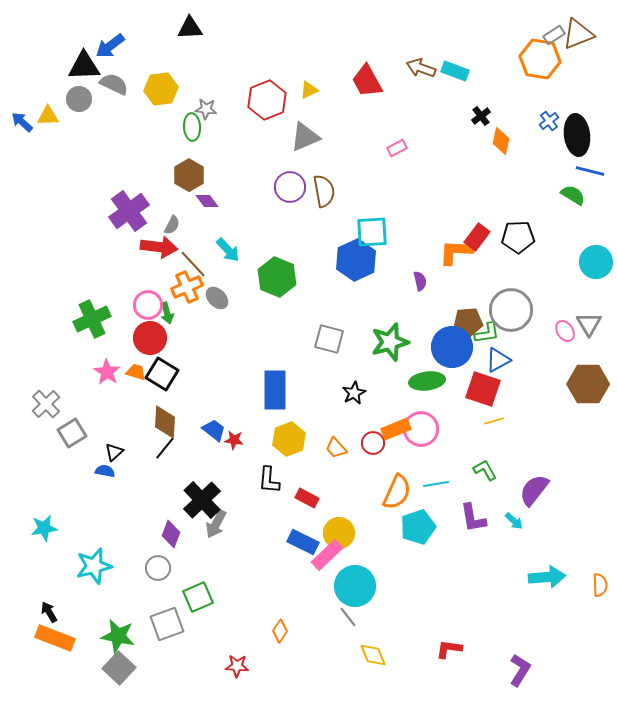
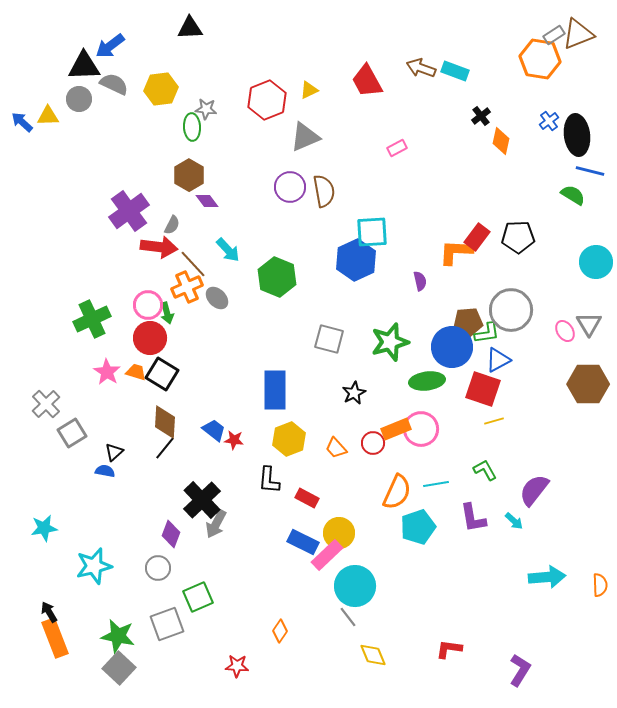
orange rectangle at (55, 638): rotated 48 degrees clockwise
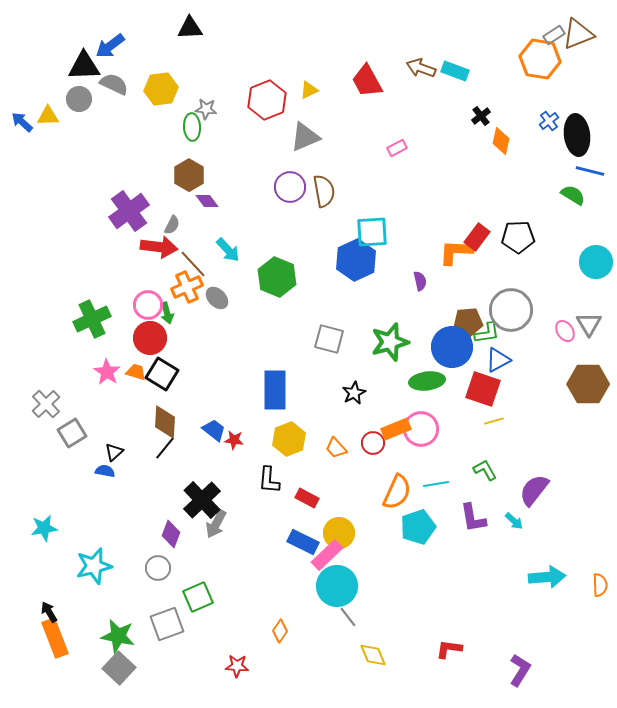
cyan circle at (355, 586): moved 18 px left
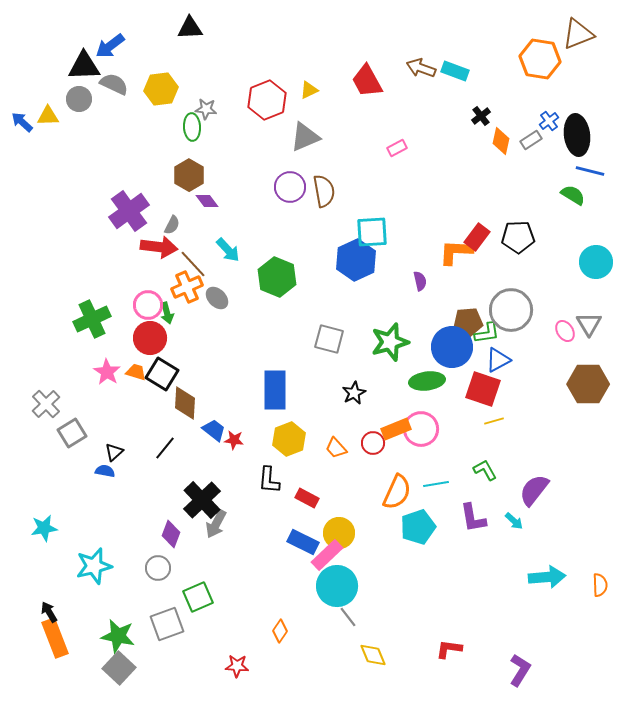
gray rectangle at (554, 35): moved 23 px left, 105 px down
brown diamond at (165, 422): moved 20 px right, 19 px up
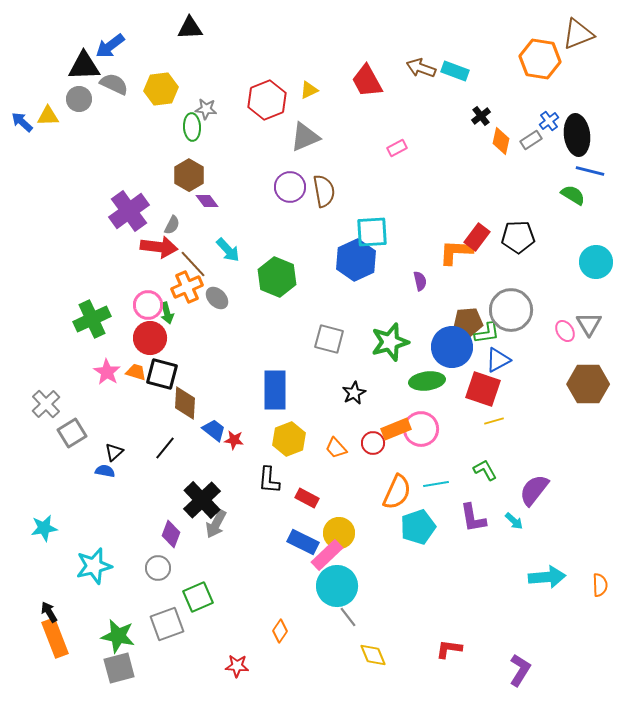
black square at (162, 374): rotated 16 degrees counterclockwise
gray square at (119, 668): rotated 32 degrees clockwise
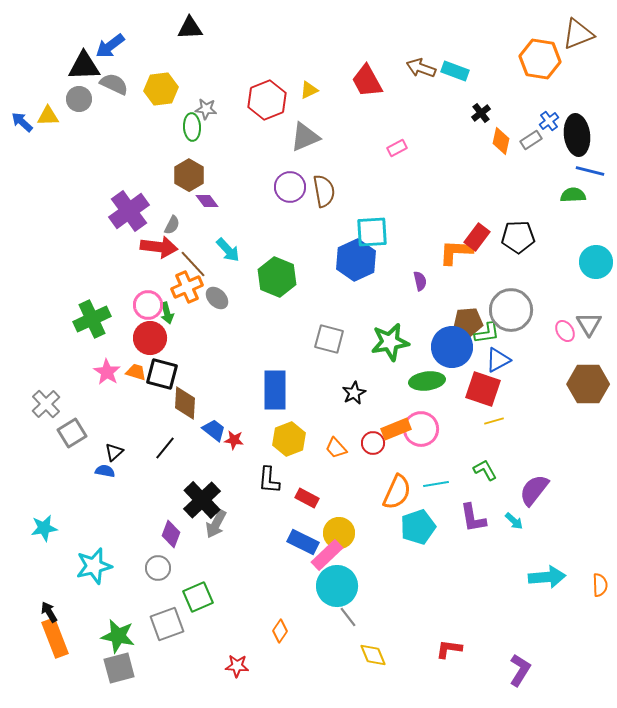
black cross at (481, 116): moved 3 px up
green semicircle at (573, 195): rotated 35 degrees counterclockwise
green star at (390, 342): rotated 6 degrees clockwise
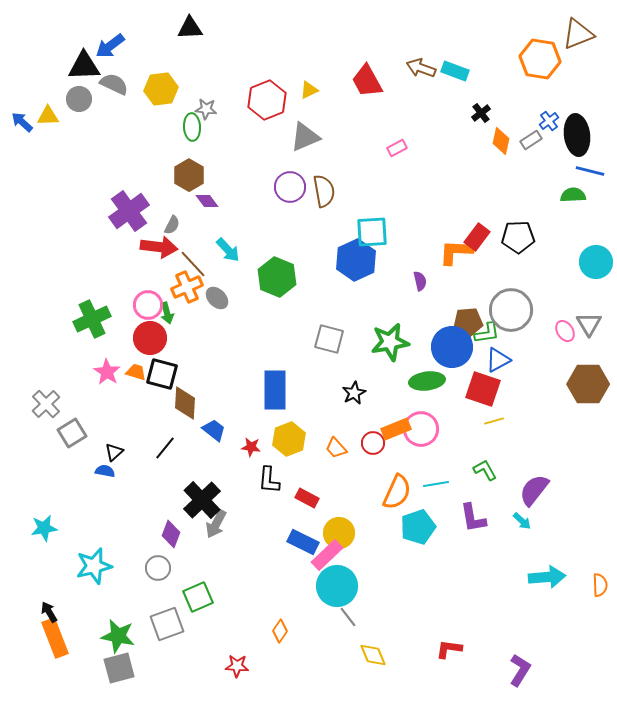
red star at (234, 440): moved 17 px right, 7 px down
cyan arrow at (514, 521): moved 8 px right
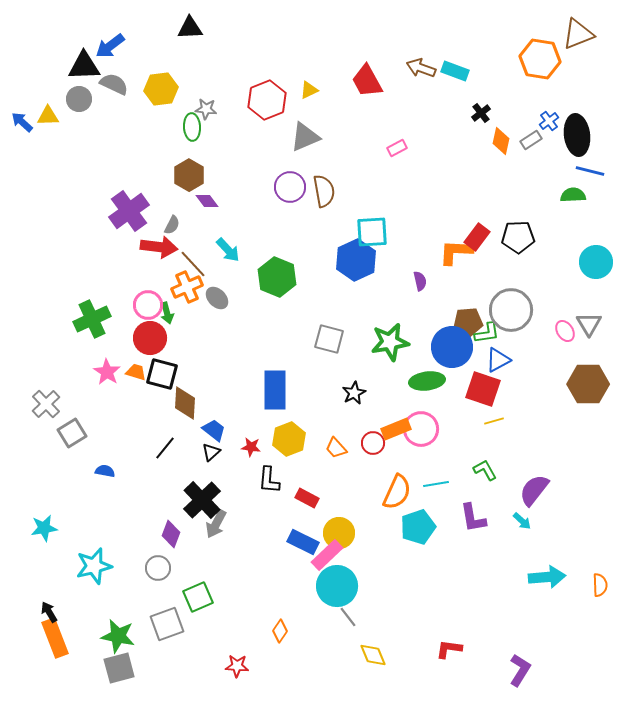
black triangle at (114, 452): moved 97 px right
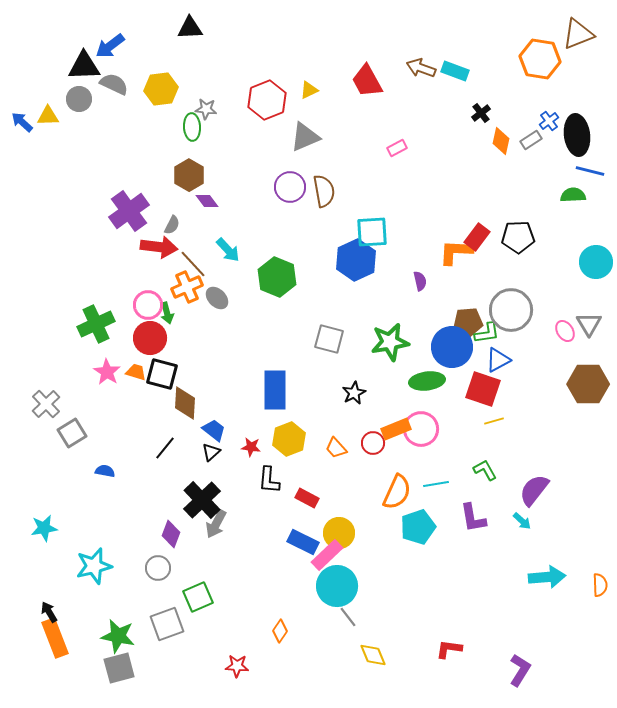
green cross at (92, 319): moved 4 px right, 5 px down
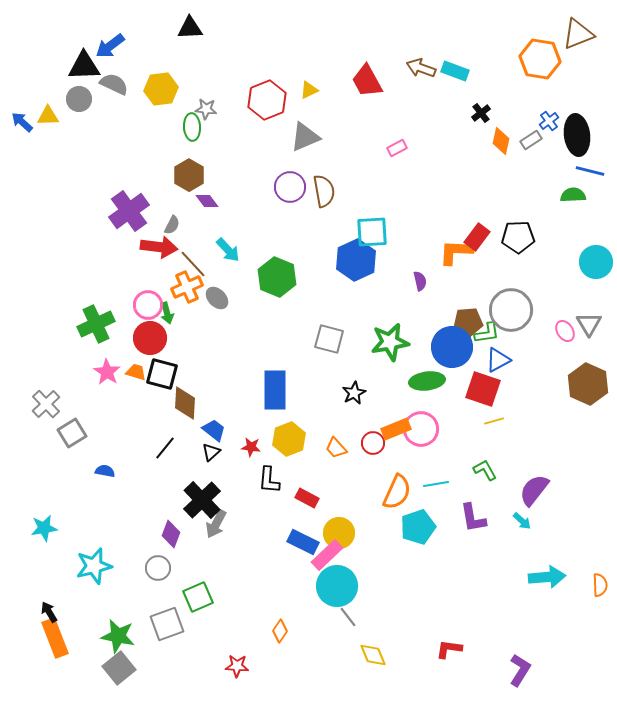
brown hexagon at (588, 384): rotated 24 degrees clockwise
gray square at (119, 668): rotated 24 degrees counterclockwise
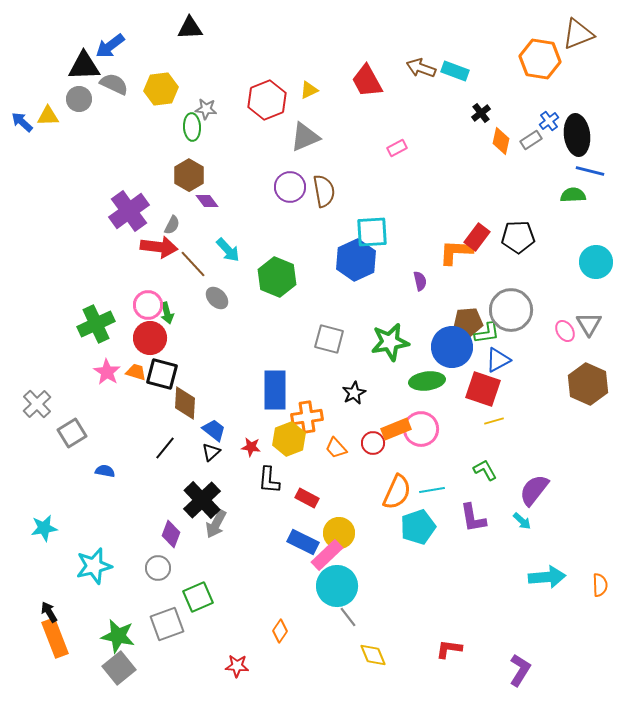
orange cross at (187, 287): moved 120 px right, 130 px down; rotated 16 degrees clockwise
gray cross at (46, 404): moved 9 px left
cyan line at (436, 484): moved 4 px left, 6 px down
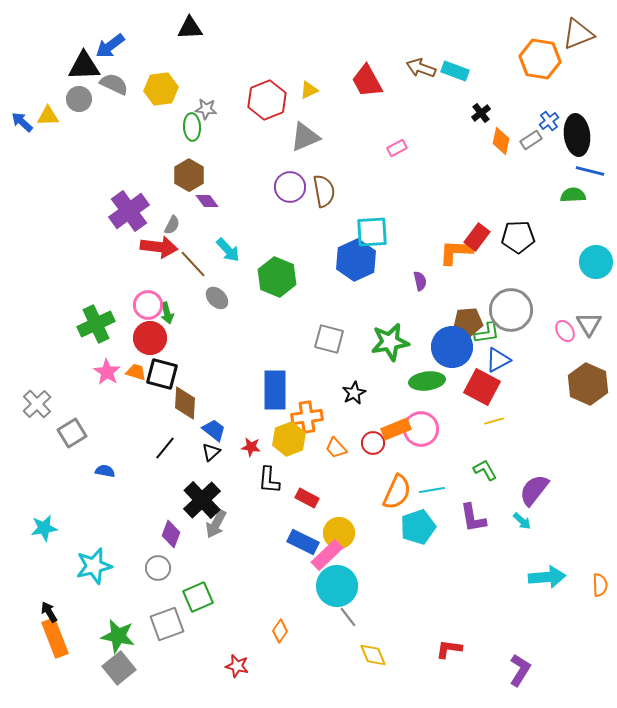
red square at (483, 389): moved 1 px left, 2 px up; rotated 9 degrees clockwise
red star at (237, 666): rotated 10 degrees clockwise
